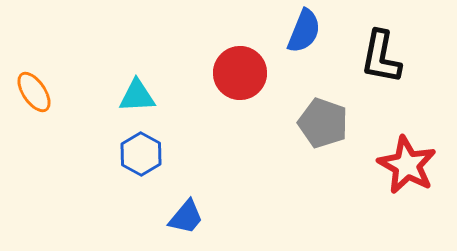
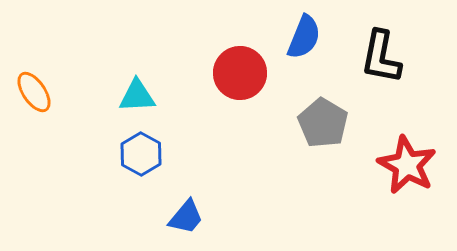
blue semicircle: moved 6 px down
gray pentagon: rotated 12 degrees clockwise
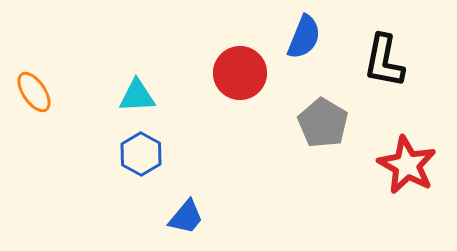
black L-shape: moved 3 px right, 4 px down
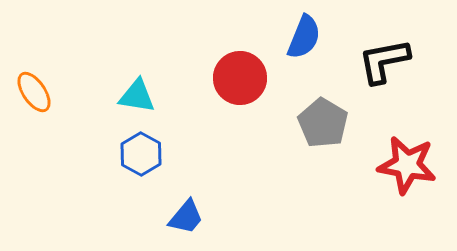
black L-shape: rotated 68 degrees clockwise
red circle: moved 5 px down
cyan triangle: rotated 12 degrees clockwise
red star: rotated 18 degrees counterclockwise
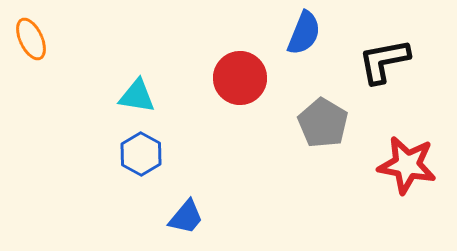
blue semicircle: moved 4 px up
orange ellipse: moved 3 px left, 53 px up; rotated 9 degrees clockwise
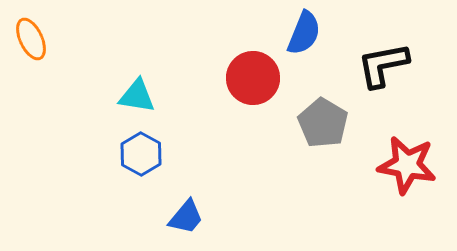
black L-shape: moved 1 px left, 4 px down
red circle: moved 13 px right
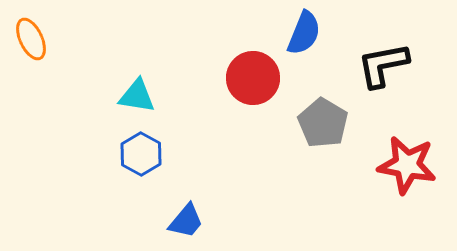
blue trapezoid: moved 4 px down
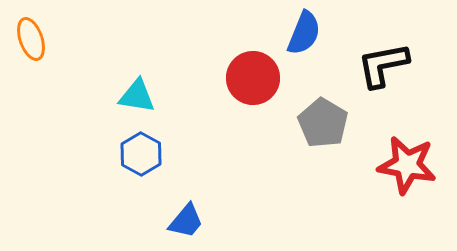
orange ellipse: rotated 6 degrees clockwise
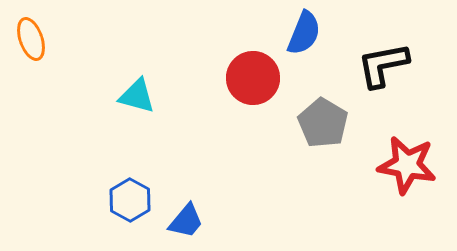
cyan triangle: rotated 6 degrees clockwise
blue hexagon: moved 11 px left, 46 px down
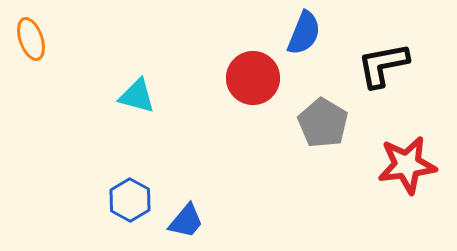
red star: rotated 18 degrees counterclockwise
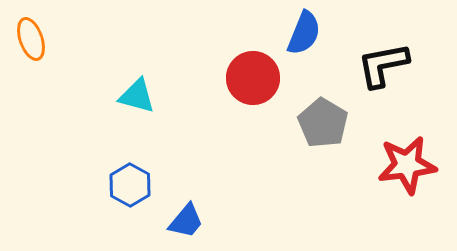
blue hexagon: moved 15 px up
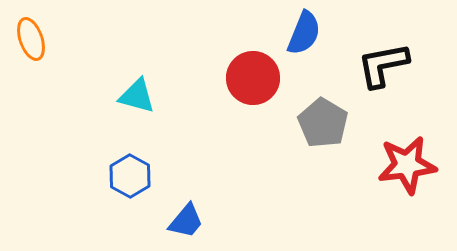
blue hexagon: moved 9 px up
